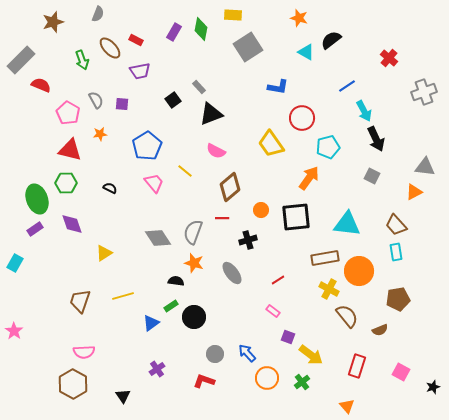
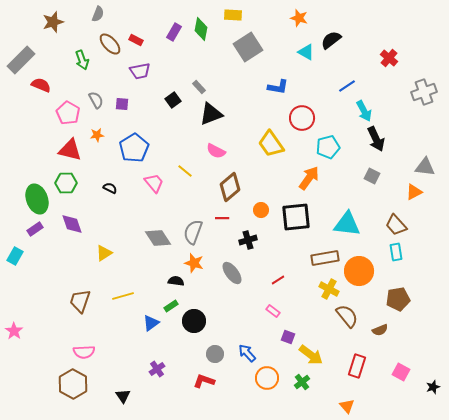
brown ellipse at (110, 48): moved 4 px up
orange star at (100, 134): moved 3 px left, 1 px down
blue pentagon at (147, 146): moved 13 px left, 2 px down
cyan rectangle at (15, 263): moved 7 px up
black circle at (194, 317): moved 4 px down
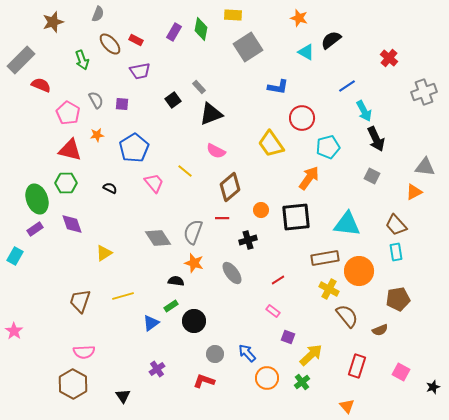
yellow arrow at (311, 355): rotated 80 degrees counterclockwise
